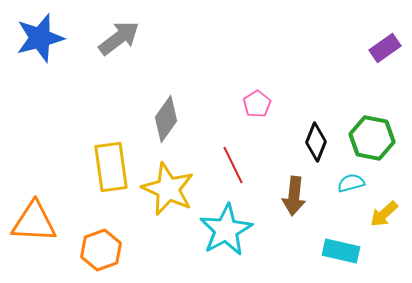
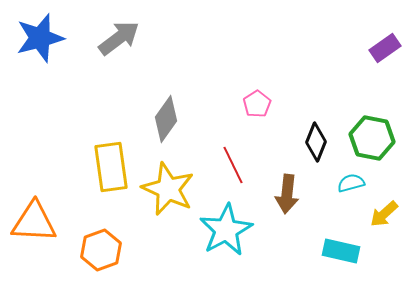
brown arrow: moved 7 px left, 2 px up
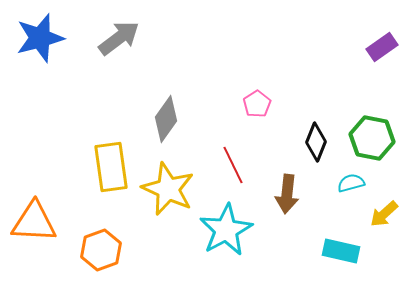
purple rectangle: moved 3 px left, 1 px up
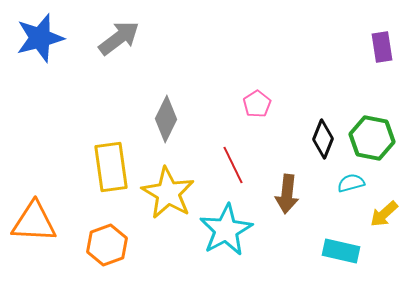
purple rectangle: rotated 64 degrees counterclockwise
gray diamond: rotated 9 degrees counterclockwise
black diamond: moved 7 px right, 3 px up
yellow star: moved 4 px down; rotated 6 degrees clockwise
orange hexagon: moved 6 px right, 5 px up
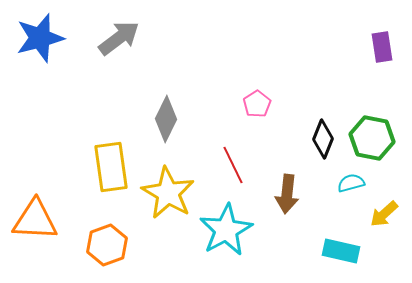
orange triangle: moved 1 px right, 2 px up
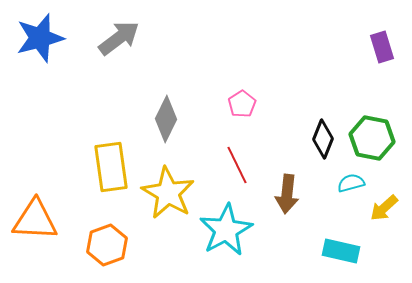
purple rectangle: rotated 8 degrees counterclockwise
pink pentagon: moved 15 px left
red line: moved 4 px right
yellow arrow: moved 6 px up
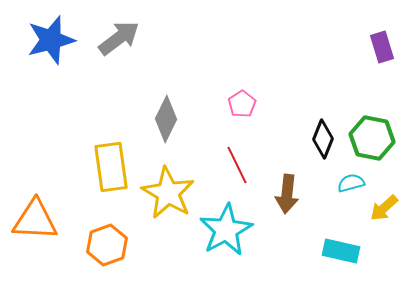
blue star: moved 11 px right, 2 px down
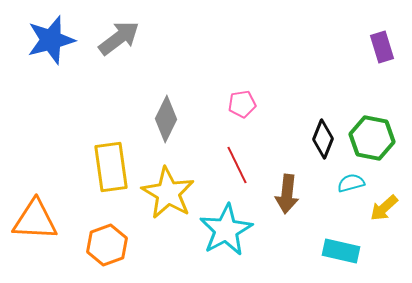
pink pentagon: rotated 24 degrees clockwise
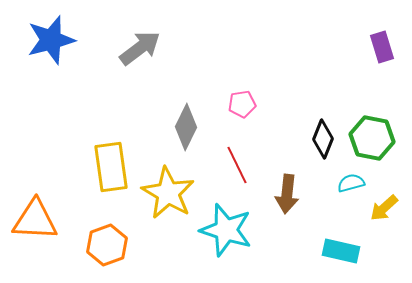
gray arrow: moved 21 px right, 10 px down
gray diamond: moved 20 px right, 8 px down
cyan star: rotated 26 degrees counterclockwise
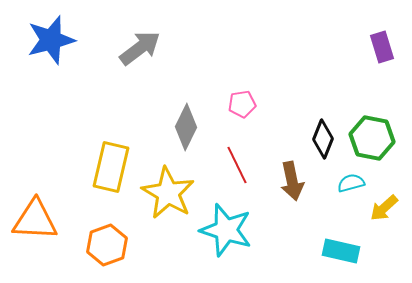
yellow rectangle: rotated 21 degrees clockwise
brown arrow: moved 5 px right, 13 px up; rotated 18 degrees counterclockwise
